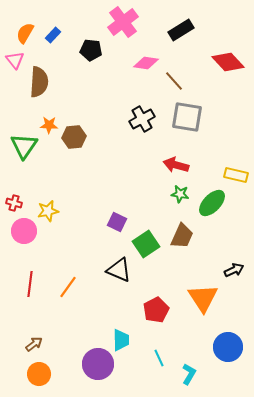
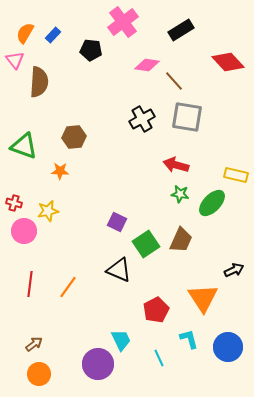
pink diamond: moved 1 px right, 2 px down
orange star: moved 11 px right, 46 px down
green triangle: rotated 44 degrees counterclockwise
brown trapezoid: moved 1 px left, 4 px down
cyan trapezoid: rotated 25 degrees counterclockwise
cyan L-shape: moved 35 px up; rotated 45 degrees counterclockwise
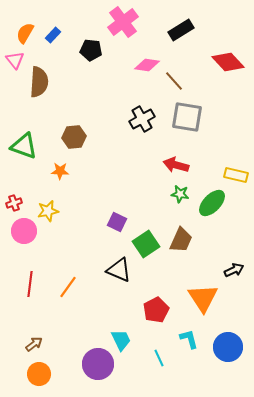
red cross: rotated 35 degrees counterclockwise
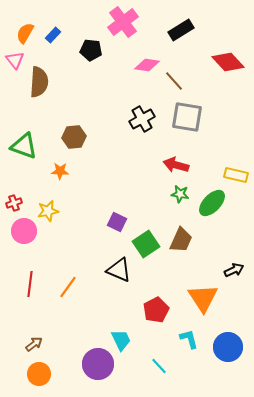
cyan line: moved 8 px down; rotated 18 degrees counterclockwise
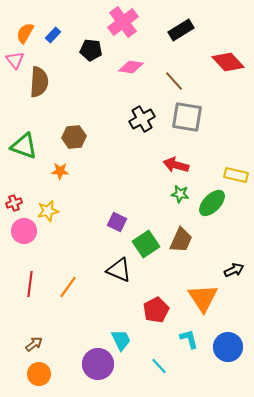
pink diamond: moved 16 px left, 2 px down
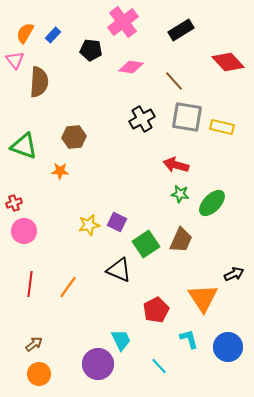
yellow rectangle: moved 14 px left, 48 px up
yellow star: moved 41 px right, 14 px down
black arrow: moved 4 px down
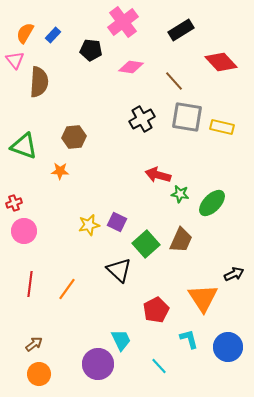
red diamond: moved 7 px left
red arrow: moved 18 px left, 10 px down
green square: rotated 8 degrees counterclockwise
black triangle: rotated 20 degrees clockwise
orange line: moved 1 px left, 2 px down
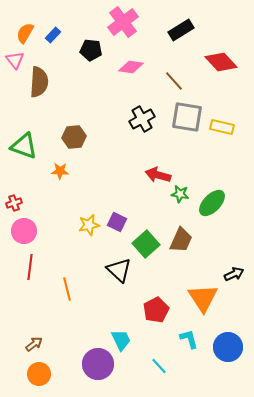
red line: moved 17 px up
orange line: rotated 50 degrees counterclockwise
